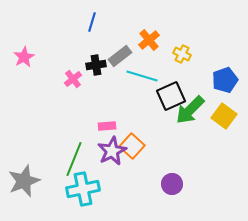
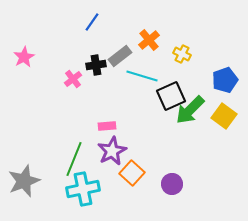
blue line: rotated 18 degrees clockwise
orange square: moved 27 px down
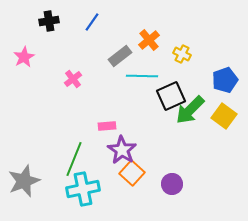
black cross: moved 47 px left, 44 px up
cyan line: rotated 16 degrees counterclockwise
purple star: moved 10 px right, 1 px up; rotated 12 degrees counterclockwise
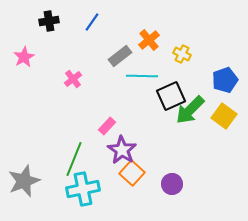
pink rectangle: rotated 42 degrees counterclockwise
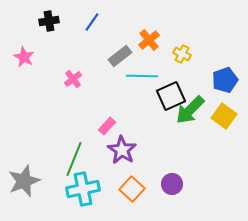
pink star: rotated 15 degrees counterclockwise
orange square: moved 16 px down
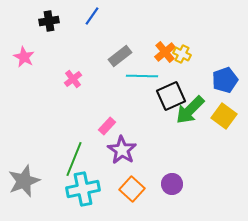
blue line: moved 6 px up
orange cross: moved 16 px right, 12 px down
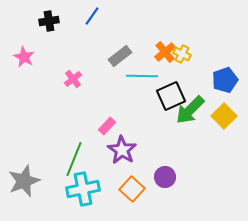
yellow square: rotated 10 degrees clockwise
purple circle: moved 7 px left, 7 px up
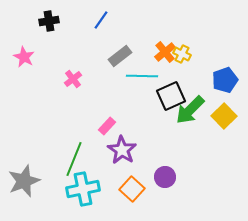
blue line: moved 9 px right, 4 px down
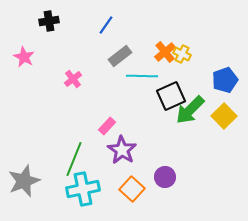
blue line: moved 5 px right, 5 px down
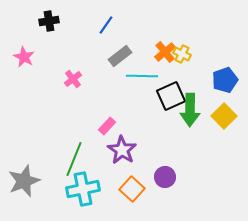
green arrow: rotated 44 degrees counterclockwise
